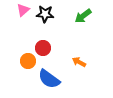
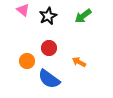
pink triangle: rotated 40 degrees counterclockwise
black star: moved 3 px right, 2 px down; rotated 30 degrees counterclockwise
red circle: moved 6 px right
orange circle: moved 1 px left
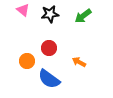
black star: moved 2 px right, 2 px up; rotated 18 degrees clockwise
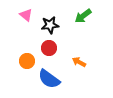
pink triangle: moved 3 px right, 5 px down
black star: moved 11 px down
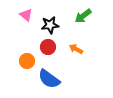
red circle: moved 1 px left, 1 px up
orange arrow: moved 3 px left, 13 px up
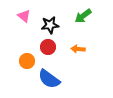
pink triangle: moved 2 px left, 1 px down
orange arrow: moved 2 px right; rotated 24 degrees counterclockwise
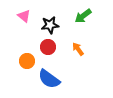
orange arrow: rotated 48 degrees clockwise
